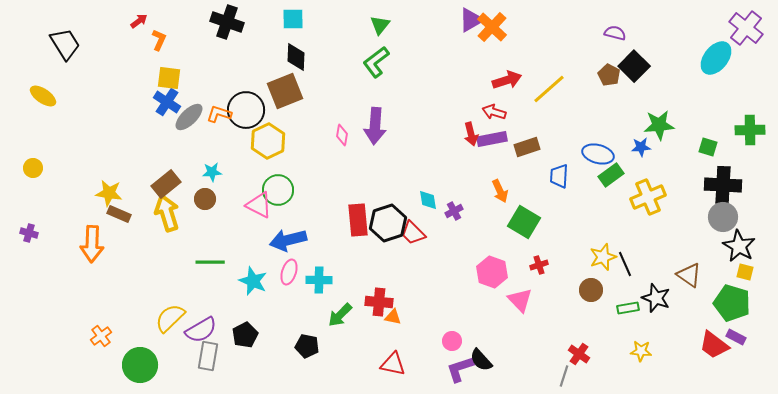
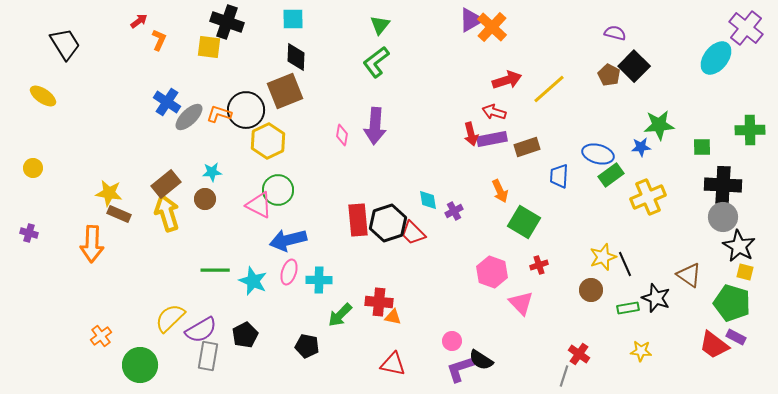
yellow square at (169, 78): moved 40 px right, 31 px up
green square at (708, 147): moved 6 px left; rotated 18 degrees counterclockwise
green line at (210, 262): moved 5 px right, 8 px down
pink triangle at (520, 300): moved 1 px right, 3 px down
black semicircle at (481, 360): rotated 15 degrees counterclockwise
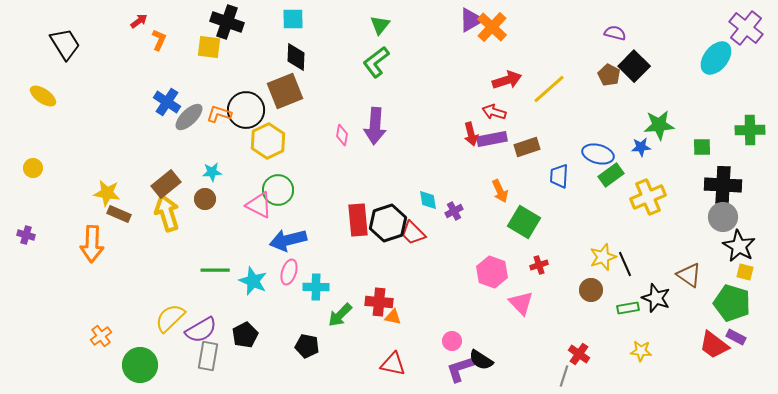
yellow star at (109, 193): moved 2 px left
purple cross at (29, 233): moved 3 px left, 2 px down
cyan cross at (319, 280): moved 3 px left, 7 px down
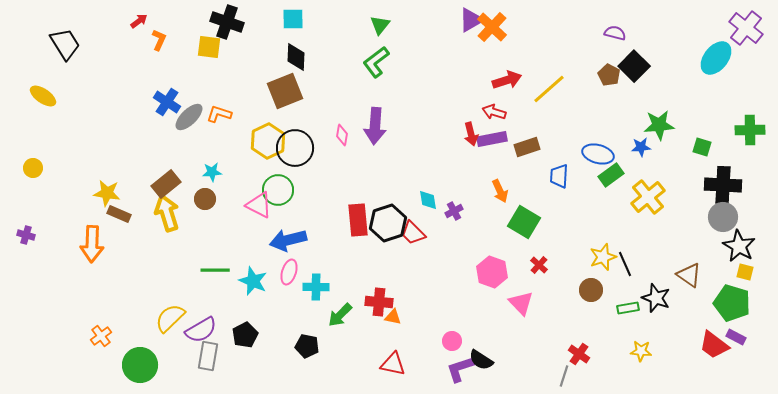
black circle at (246, 110): moved 49 px right, 38 px down
green square at (702, 147): rotated 18 degrees clockwise
yellow cross at (648, 197): rotated 16 degrees counterclockwise
red cross at (539, 265): rotated 30 degrees counterclockwise
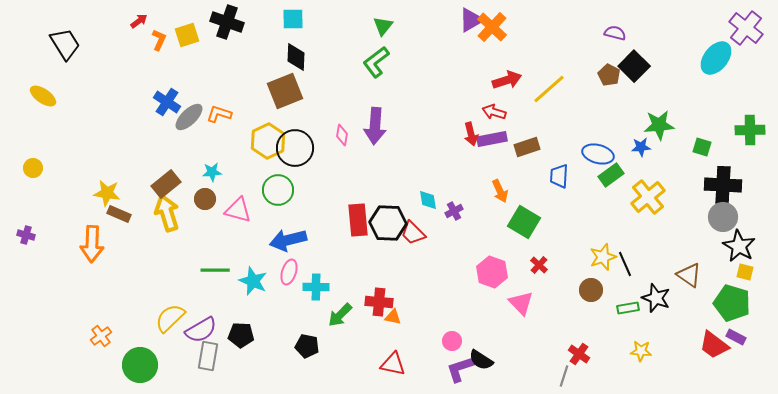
green triangle at (380, 25): moved 3 px right, 1 px down
yellow square at (209, 47): moved 22 px left, 12 px up; rotated 25 degrees counterclockwise
pink triangle at (259, 205): moved 21 px left, 5 px down; rotated 12 degrees counterclockwise
black hexagon at (388, 223): rotated 21 degrees clockwise
black pentagon at (245, 335): moved 4 px left; rotated 30 degrees clockwise
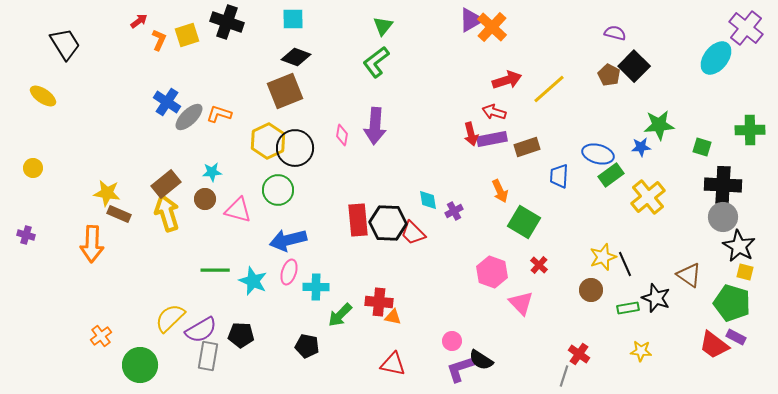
black diamond at (296, 57): rotated 72 degrees counterclockwise
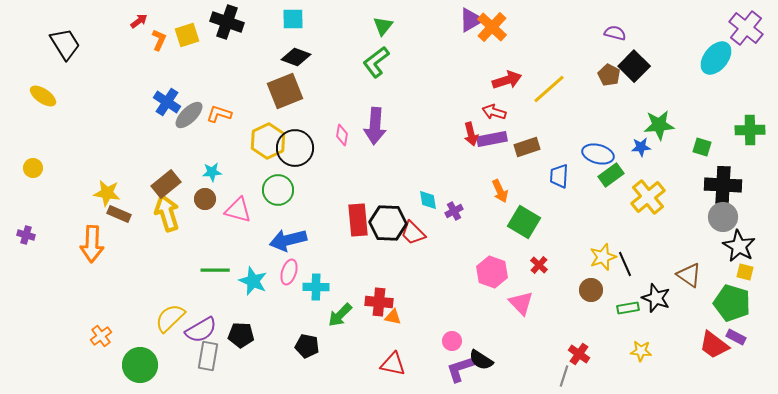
gray ellipse at (189, 117): moved 2 px up
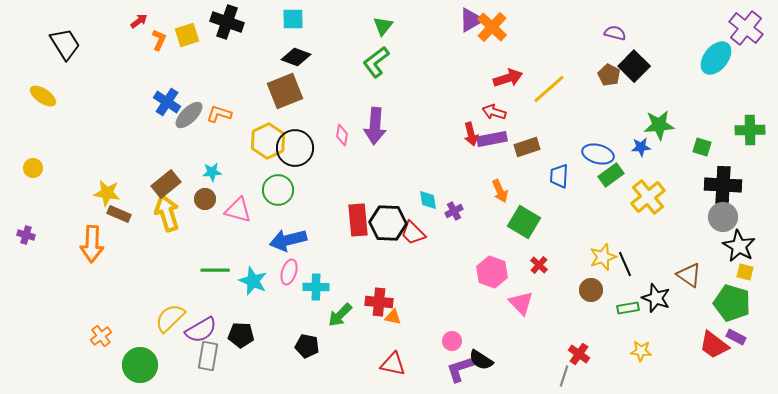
red arrow at (507, 80): moved 1 px right, 2 px up
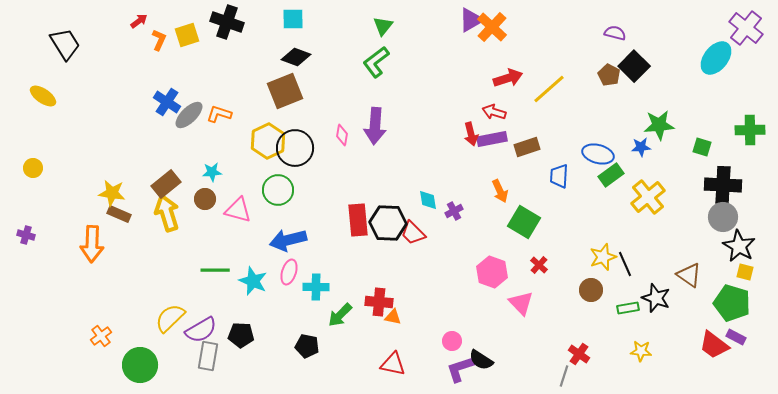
yellow star at (107, 193): moved 5 px right
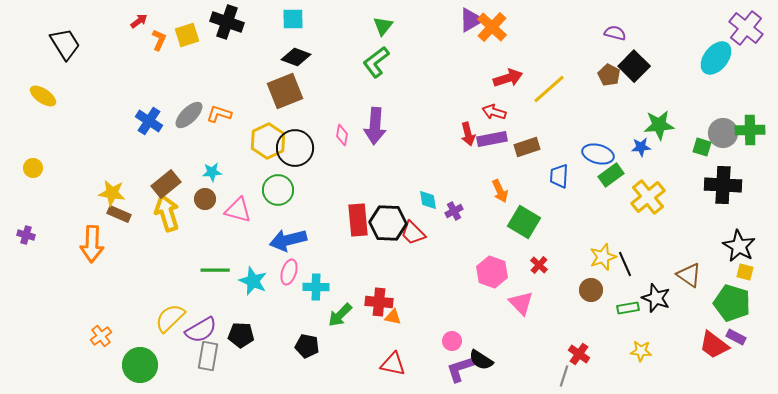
blue cross at (167, 102): moved 18 px left, 19 px down
red arrow at (471, 134): moved 3 px left
gray circle at (723, 217): moved 84 px up
